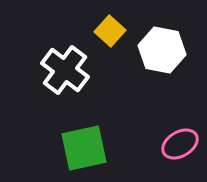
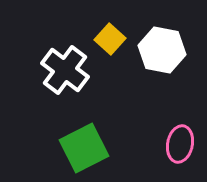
yellow square: moved 8 px down
pink ellipse: rotated 48 degrees counterclockwise
green square: rotated 15 degrees counterclockwise
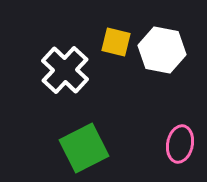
yellow square: moved 6 px right, 3 px down; rotated 28 degrees counterclockwise
white cross: rotated 6 degrees clockwise
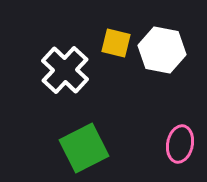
yellow square: moved 1 px down
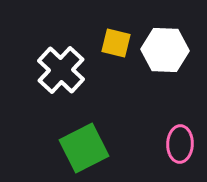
white hexagon: moved 3 px right; rotated 9 degrees counterclockwise
white cross: moved 4 px left
pink ellipse: rotated 9 degrees counterclockwise
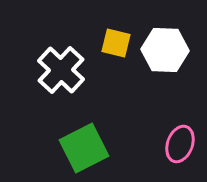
pink ellipse: rotated 18 degrees clockwise
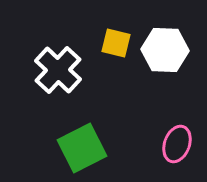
white cross: moved 3 px left
pink ellipse: moved 3 px left
green square: moved 2 px left
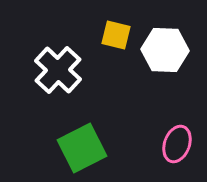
yellow square: moved 8 px up
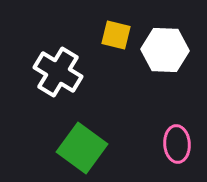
white cross: moved 2 px down; rotated 12 degrees counterclockwise
pink ellipse: rotated 24 degrees counterclockwise
green square: rotated 27 degrees counterclockwise
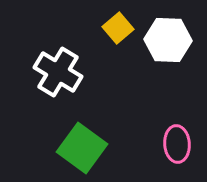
yellow square: moved 2 px right, 7 px up; rotated 36 degrees clockwise
white hexagon: moved 3 px right, 10 px up
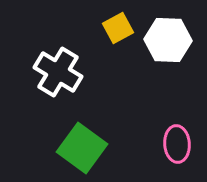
yellow square: rotated 12 degrees clockwise
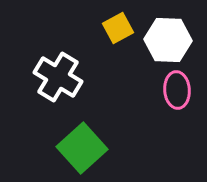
white cross: moved 5 px down
pink ellipse: moved 54 px up
green square: rotated 12 degrees clockwise
